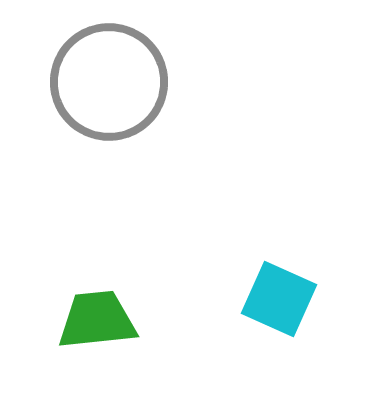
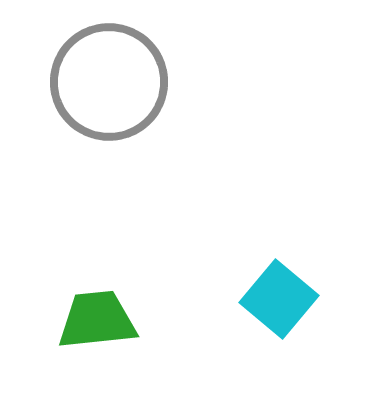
cyan square: rotated 16 degrees clockwise
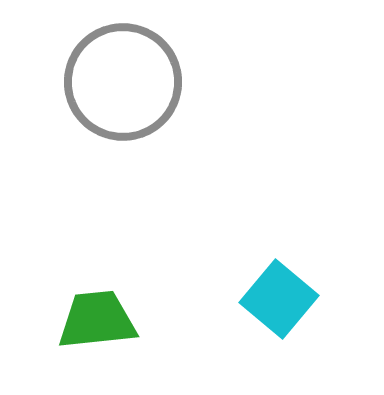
gray circle: moved 14 px right
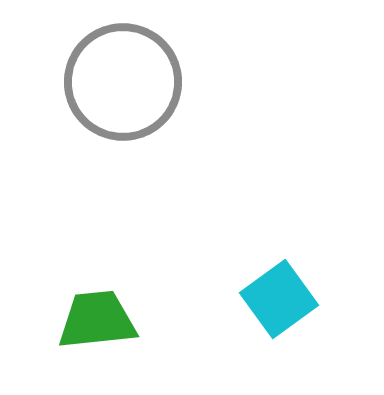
cyan square: rotated 14 degrees clockwise
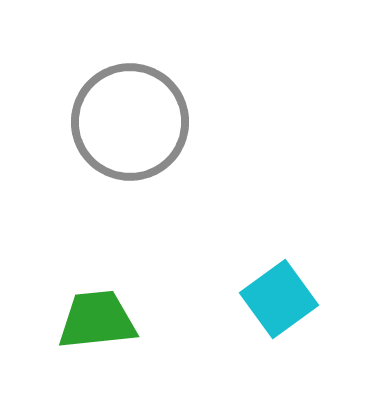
gray circle: moved 7 px right, 40 px down
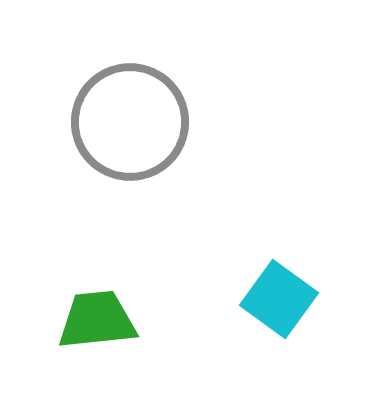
cyan square: rotated 18 degrees counterclockwise
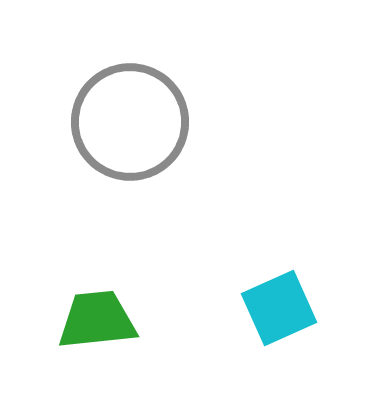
cyan square: moved 9 px down; rotated 30 degrees clockwise
